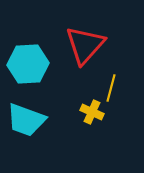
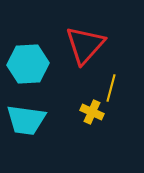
cyan trapezoid: rotated 12 degrees counterclockwise
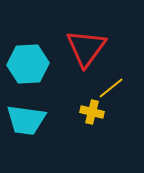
red triangle: moved 1 px right, 3 px down; rotated 6 degrees counterclockwise
yellow line: rotated 36 degrees clockwise
yellow cross: rotated 10 degrees counterclockwise
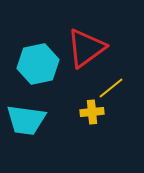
red triangle: rotated 18 degrees clockwise
cyan hexagon: moved 10 px right; rotated 9 degrees counterclockwise
yellow cross: rotated 20 degrees counterclockwise
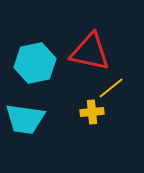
red triangle: moved 4 px right, 4 px down; rotated 48 degrees clockwise
cyan hexagon: moved 3 px left, 1 px up
cyan trapezoid: moved 1 px left, 1 px up
